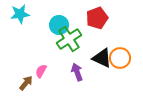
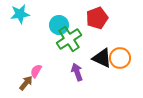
pink semicircle: moved 5 px left
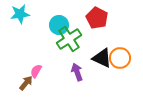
red pentagon: rotated 25 degrees counterclockwise
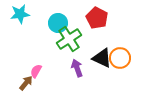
cyan circle: moved 1 px left, 2 px up
purple arrow: moved 4 px up
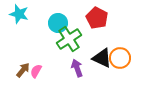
cyan star: moved 1 px left; rotated 24 degrees clockwise
brown arrow: moved 3 px left, 13 px up
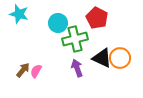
green cross: moved 6 px right; rotated 20 degrees clockwise
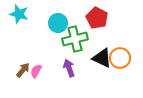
purple arrow: moved 8 px left
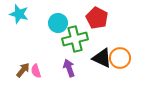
pink semicircle: rotated 48 degrees counterclockwise
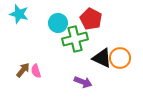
red pentagon: moved 6 px left, 1 px down
purple arrow: moved 14 px right, 14 px down; rotated 132 degrees clockwise
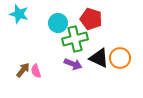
red pentagon: rotated 10 degrees counterclockwise
black triangle: moved 3 px left
purple arrow: moved 10 px left, 18 px up
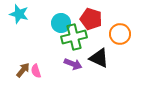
cyan circle: moved 3 px right
green cross: moved 1 px left, 2 px up
orange circle: moved 24 px up
